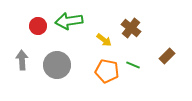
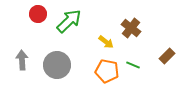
green arrow: rotated 144 degrees clockwise
red circle: moved 12 px up
yellow arrow: moved 2 px right, 2 px down
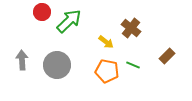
red circle: moved 4 px right, 2 px up
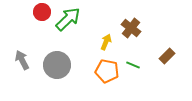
green arrow: moved 1 px left, 2 px up
yellow arrow: rotated 105 degrees counterclockwise
gray arrow: rotated 24 degrees counterclockwise
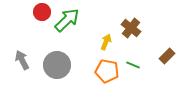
green arrow: moved 1 px left, 1 px down
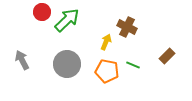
brown cross: moved 4 px left, 1 px up; rotated 12 degrees counterclockwise
gray circle: moved 10 px right, 1 px up
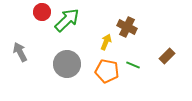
gray arrow: moved 2 px left, 8 px up
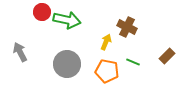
green arrow: rotated 56 degrees clockwise
green line: moved 3 px up
